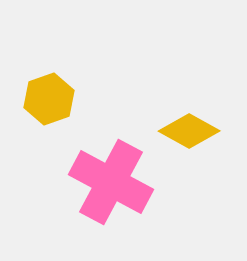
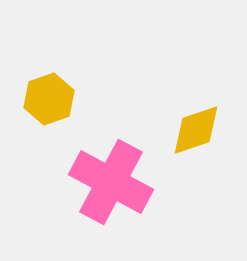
yellow diamond: moved 7 px right, 1 px up; rotated 48 degrees counterclockwise
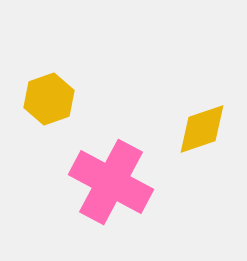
yellow diamond: moved 6 px right, 1 px up
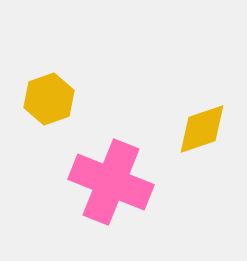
pink cross: rotated 6 degrees counterclockwise
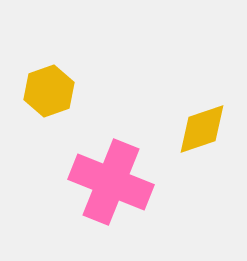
yellow hexagon: moved 8 px up
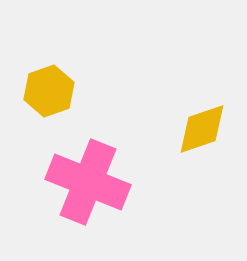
pink cross: moved 23 px left
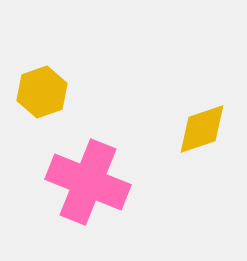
yellow hexagon: moved 7 px left, 1 px down
